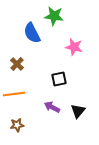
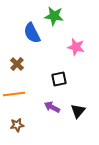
pink star: moved 2 px right
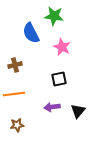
blue semicircle: moved 1 px left
pink star: moved 14 px left; rotated 12 degrees clockwise
brown cross: moved 2 px left, 1 px down; rotated 32 degrees clockwise
purple arrow: rotated 35 degrees counterclockwise
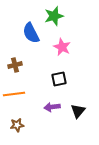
green star: rotated 24 degrees counterclockwise
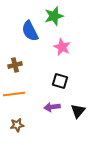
blue semicircle: moved 1 px left, 2 px up
black square: moved 1 px right, 2 px down; rotated 28 degrees clockwise
